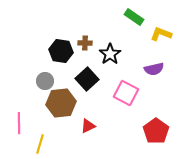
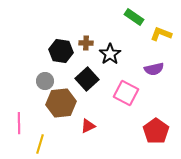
brown cross: moved 1 px right
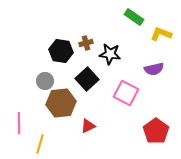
brown cross: rotated 16 degrees counterclockwise
black star: rotated 30 degrees counterclockwise
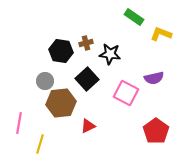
purple semicircle: moved 9 px down
pink line: rotated 10 degrees clockwise
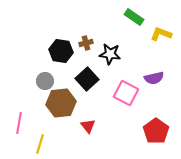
red triangle: rotated 42 degrees counterclockwise
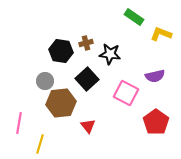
purple semicircle: moved 1 px right, 2 px up
red pentagon: moved 9 px up
